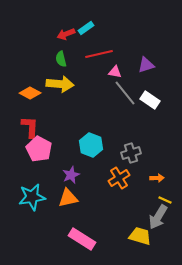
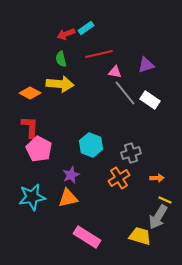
pink rectangle: moved 5 px right, 2 px up
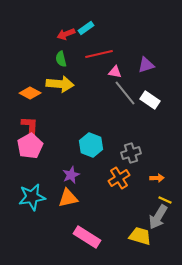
pink pentagon: moved 9 px left, 3 px up; rotated 15 degrees clockwise
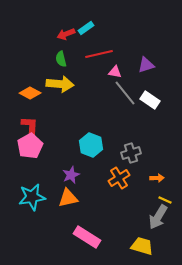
yellow trapezoid: moved 2 px right, 10 px down
